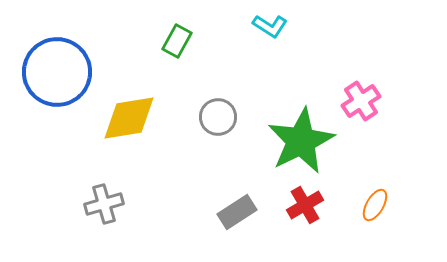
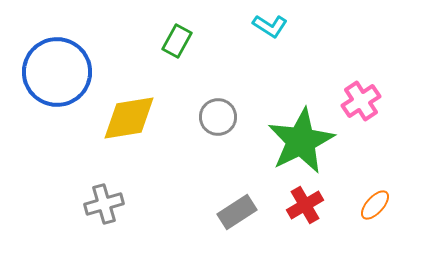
orange ellipse: rotated 12 degrees clockwise
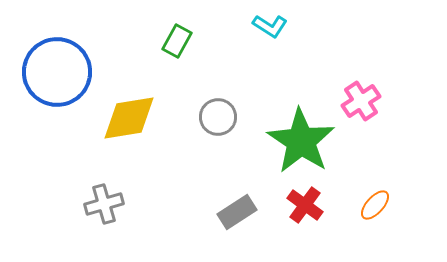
green star: rotated 12 degrees counterclockwise
red cross: rotated 24 degrees counterclockwise
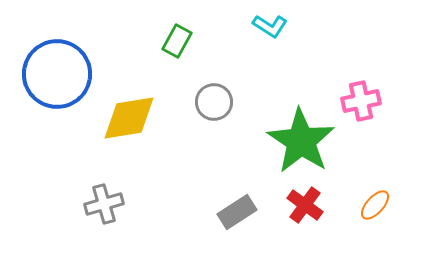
blue circle: moved 2 px down
pink cross: rotated 21 degrees clockwise
gray circle: moved 4 px left, 15 px up
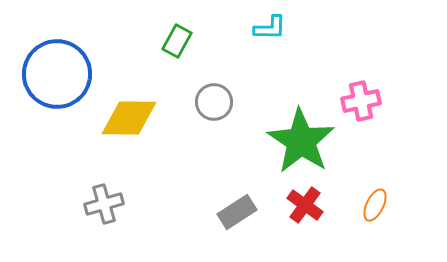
cyan L-shape: moved 2 px down; rotated 32 degrees counterclockwise
yellow diamond: rotated 10 degrees clockwise
orange ellipse: rotated 16 degrees counterclockwise
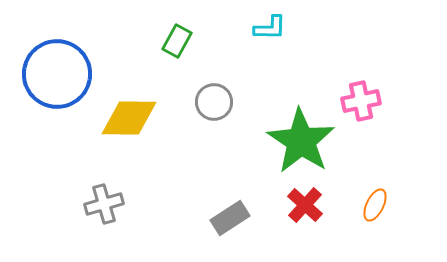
red cross: rotated 6 degrees clockwise
gray rectangle: moved 7 px left, 6 px down
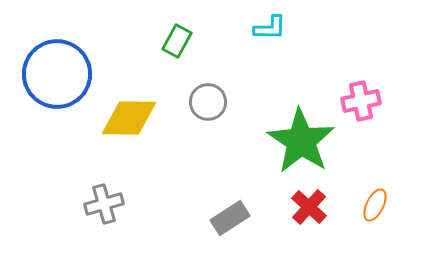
gray circle: moved 6 px left
red cross: moved 4 px right, 2 px down
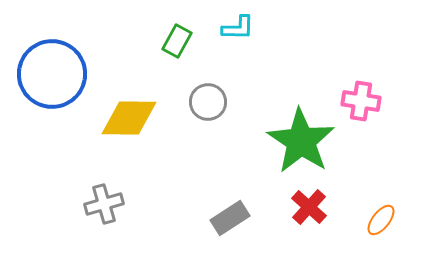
cyan L-shape: moved 32 px left
blue circle: moved 5 px left
pink cross: rotated 21 degrees clockwise
orange ellipse: moved 6 px right, 15 px down; rotated 12 degrees clockwise
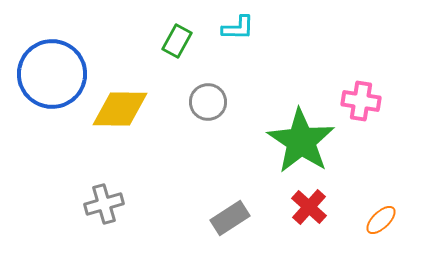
yellow diamond: moved 9 px left, 9 px up
orange ellipse: rotated 8 degrees clockwise
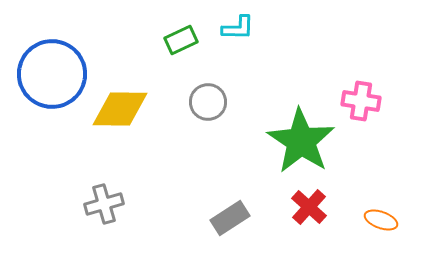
green rectangle: moved 4 px right, 1 px up; rotated 36 degrees clockwise
orange ellipse: rotated 64 degrees clockwise
